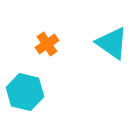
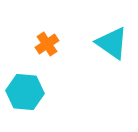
cyan hexagon: rotated 9 degrees counterclockwise
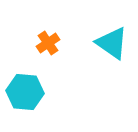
orange cross: moved 1 px right, 1 px up
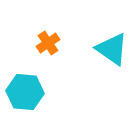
cyan triangle: moved 6 px down
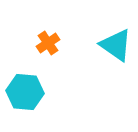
cyan triangle: moved 4 px right, 4 px up
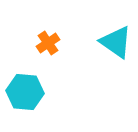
cyan triangle: moved 3 px up
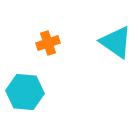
orange cross: rotated 15 degrees clockwise
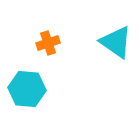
cyan hexagon: moved 2 px right, 3 px up
